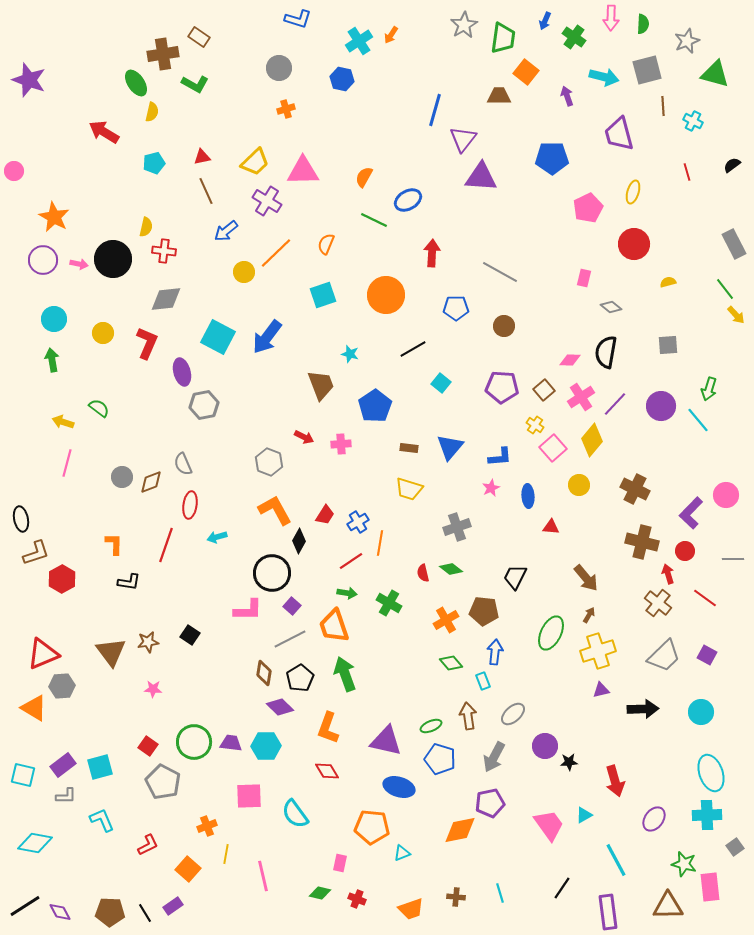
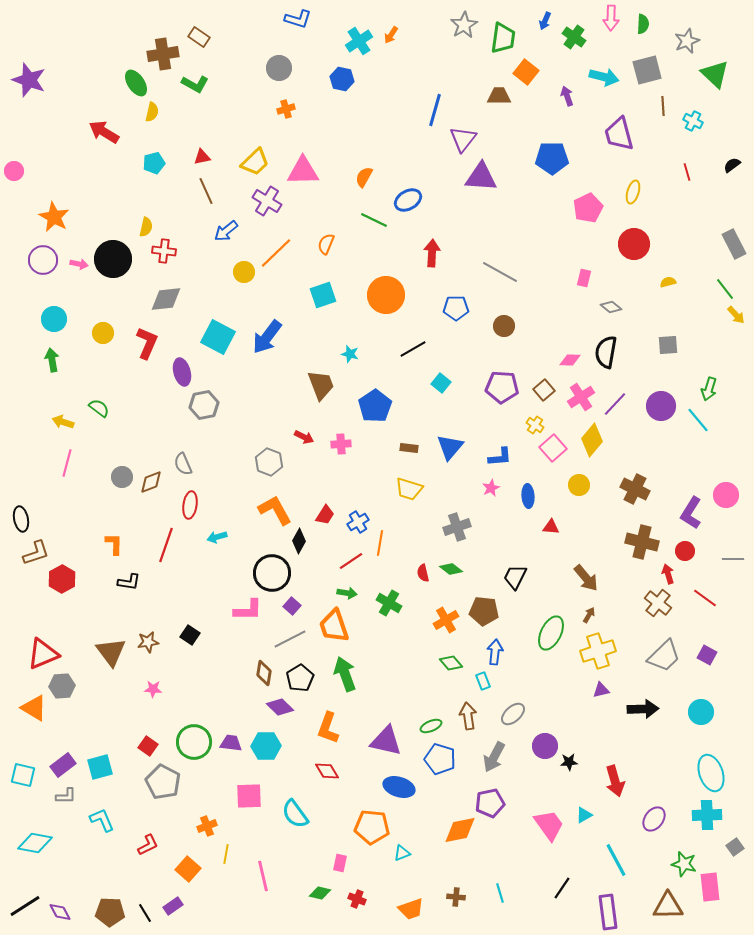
green triangle at (715, 74): rotated 28 degrees clockwise
purple L-shape at (691, 513): rotated 12 degrees counterclockwise
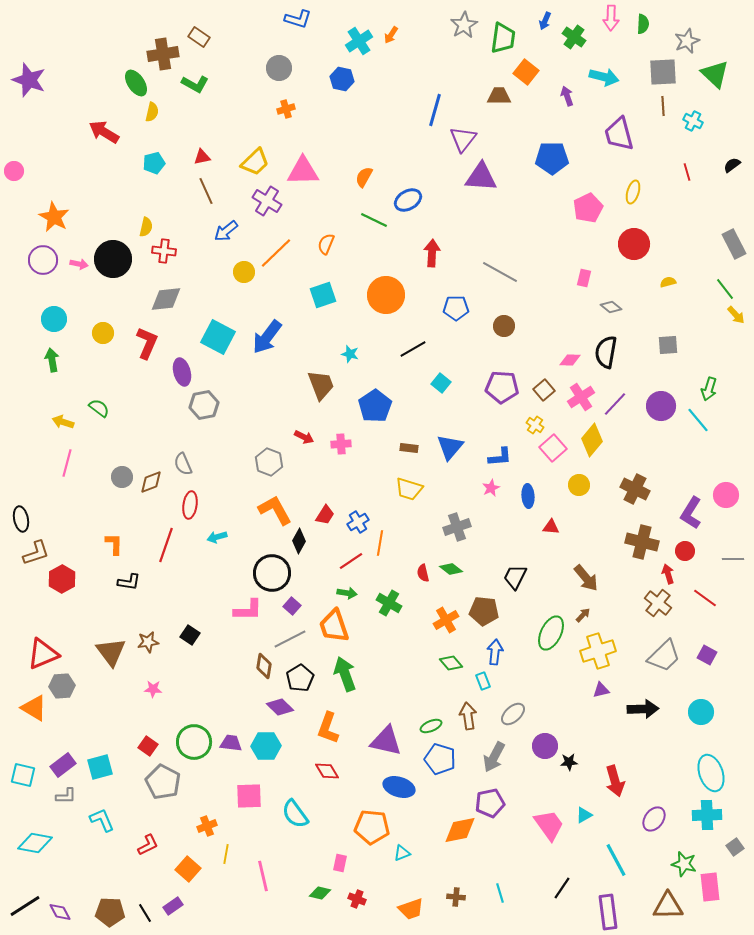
gray square at (647, 70): moved 16 px right, 2 px down; rotated 12 degrees clockwise
brown arrow at (589, 615): moved 6 px left; rotated 14 degrees clockwise
brown diamond at (264, 673): moved 7 px up
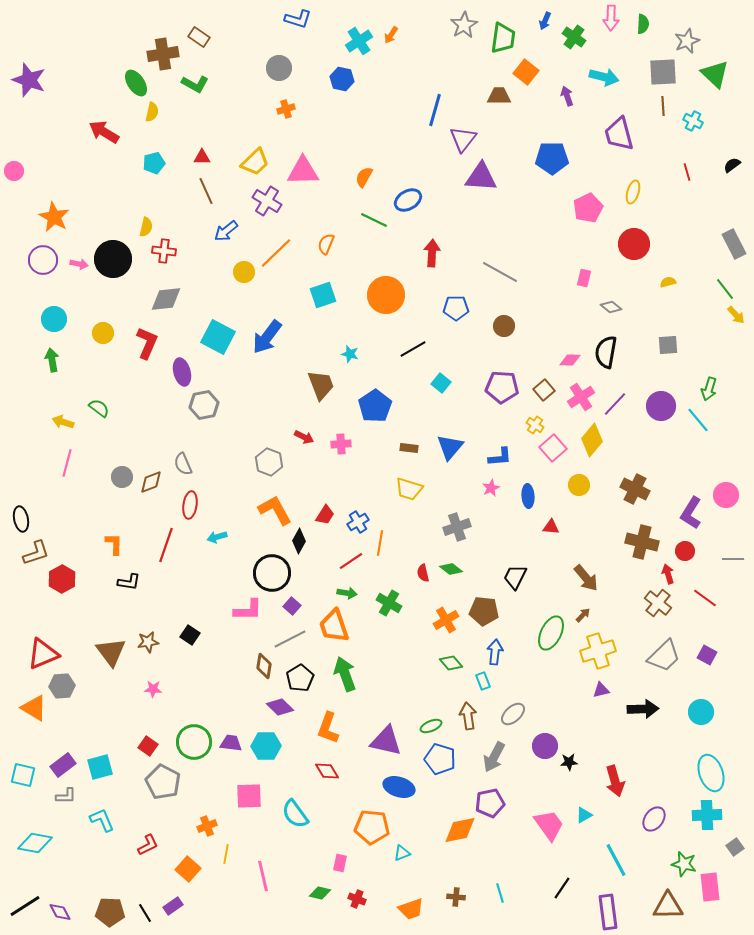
red triangle at (202, 157): rotated 12 degrees clockwise
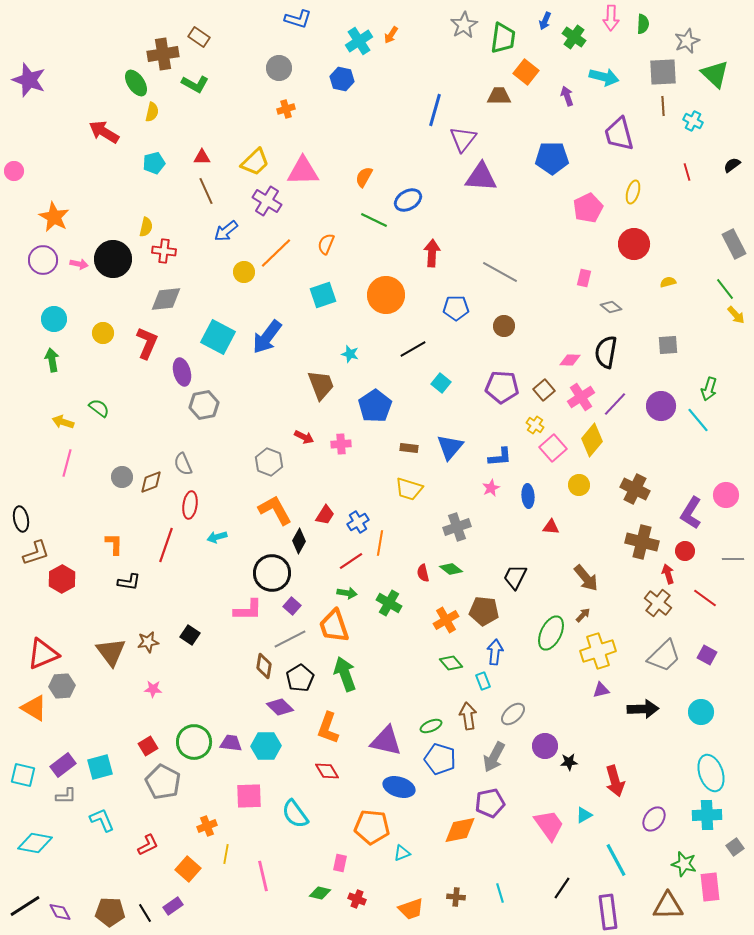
red square at (148, 746): rotated 24 degrees clockwise
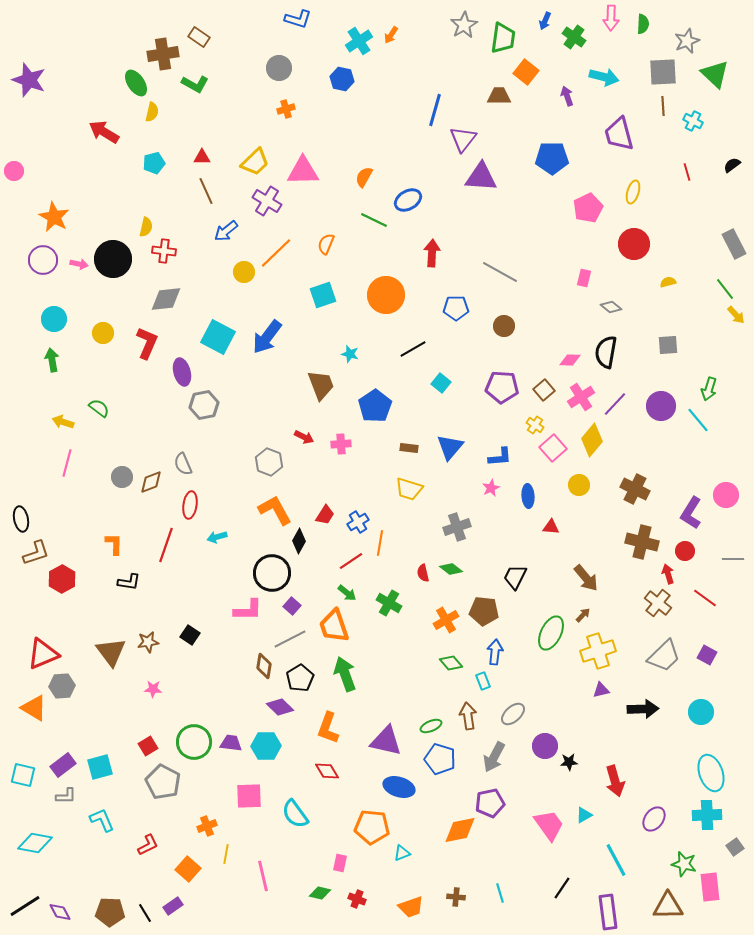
green arrow at (347, 593): rotated 30 degrees clockwise
orange trapezoid at (411, 909): moved 2 px up
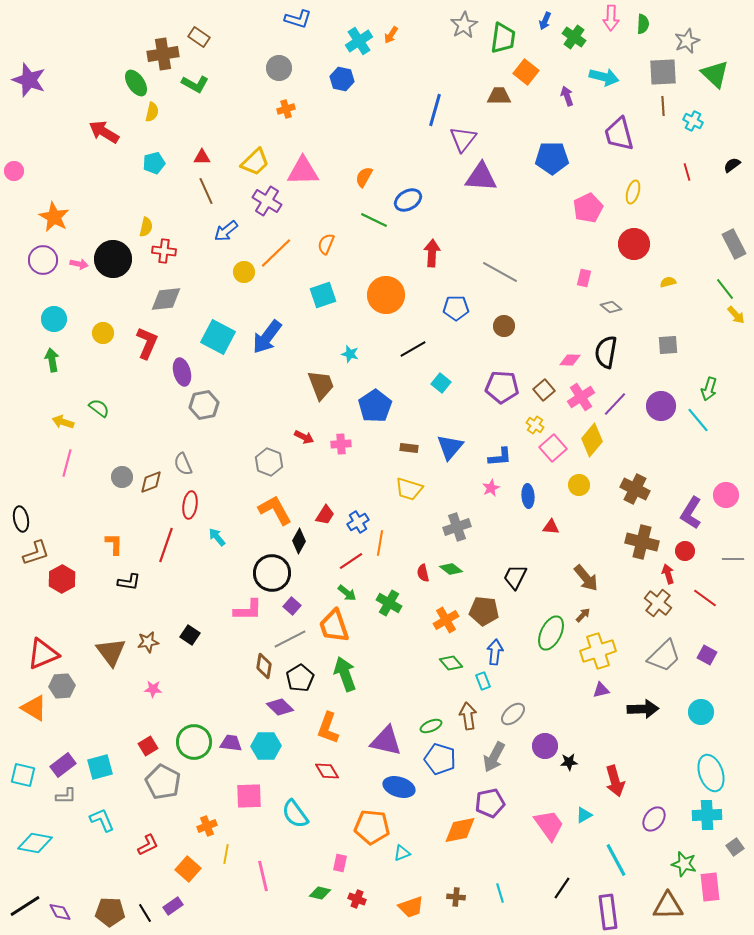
cyan arrow at (217, 537): rotated 66 degrees clockwise
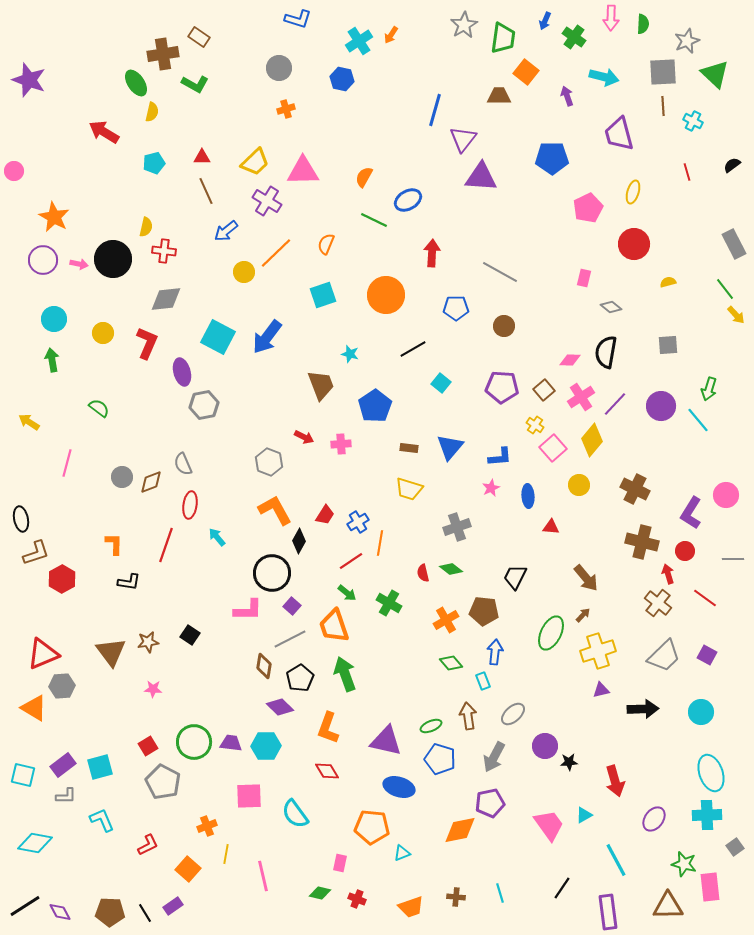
yellow arrow at (63, 422): moved 34 px left; rotated 15 degrees clockwise
